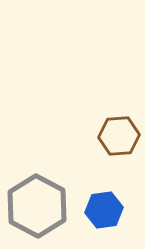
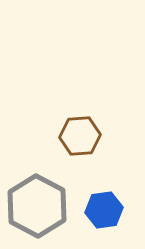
brown hexagon: moved 39 px left
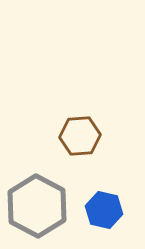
blue hexagon: rotated 21 degrees clockwise
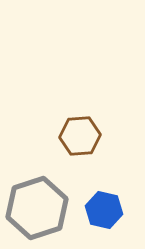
gray hexagon: moved 2 px down; rotated 14 degrees clockwise
